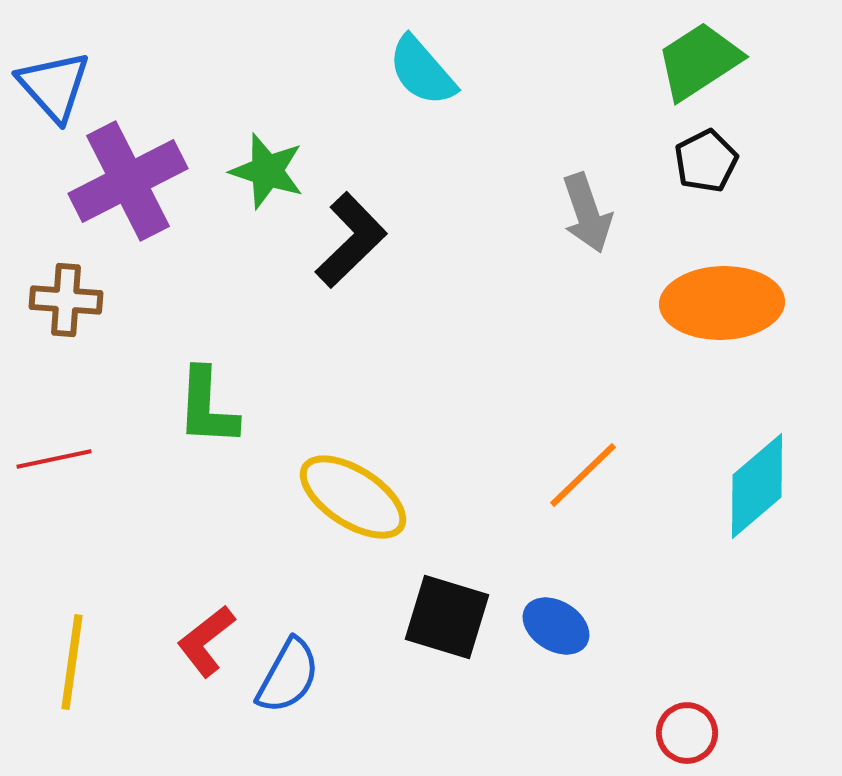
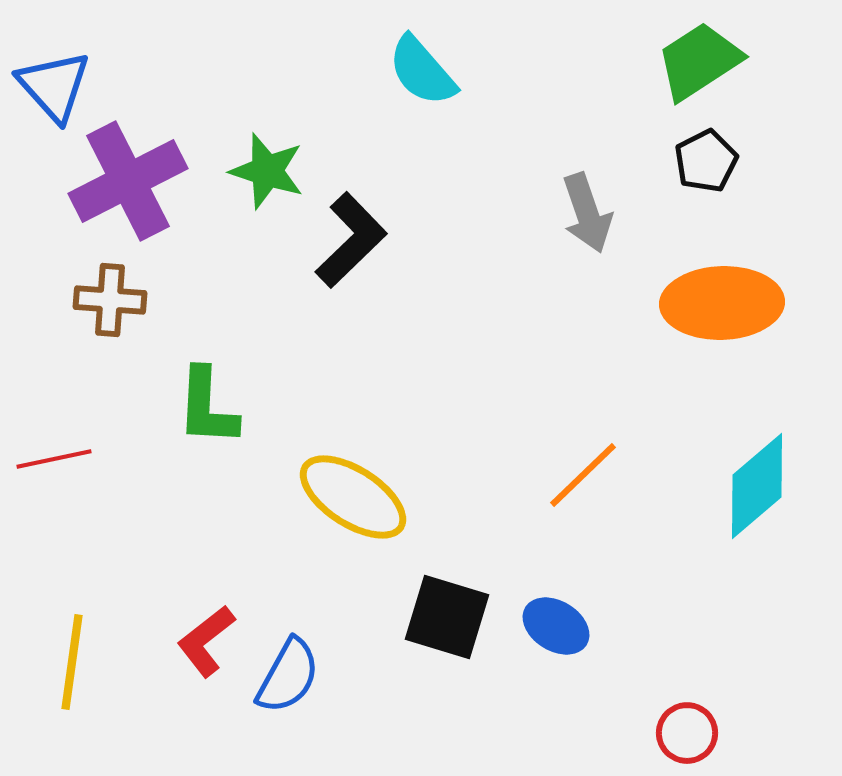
brown cross: moved 44 px right
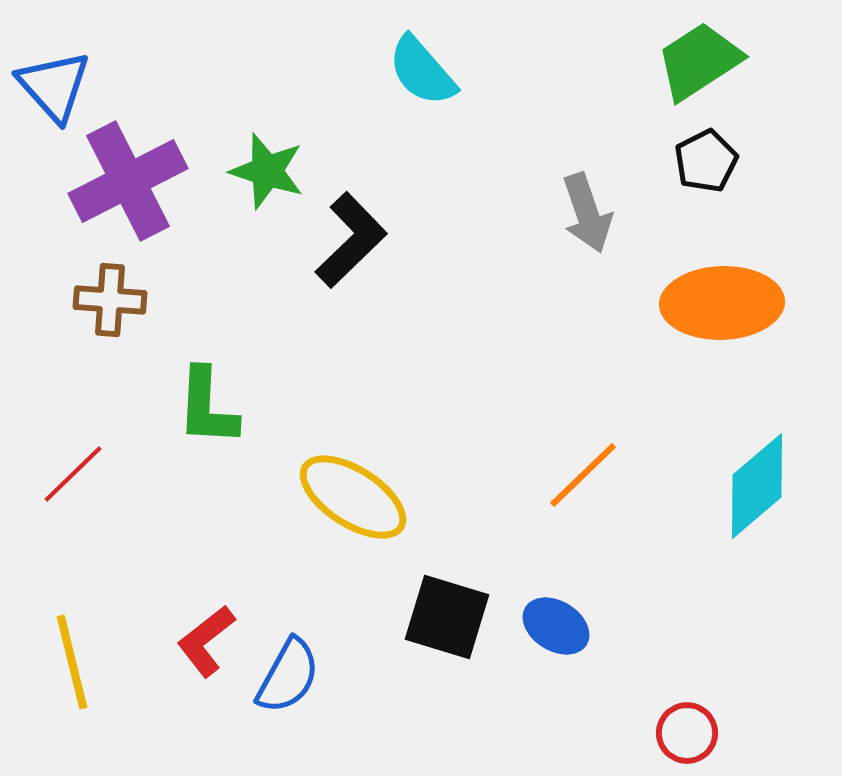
red line: moved 19 px right, 15 px down; rotated 32 degrees counterclockwise
yellow line: rotated 22 degrees counterclockwise
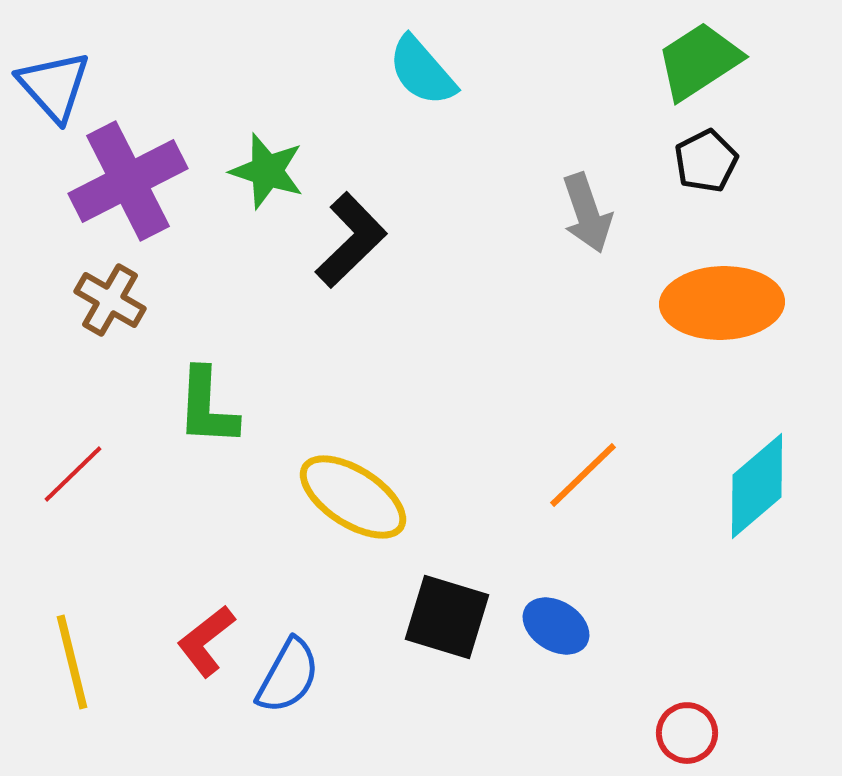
brown cross: rotated 26 degrees clockwise
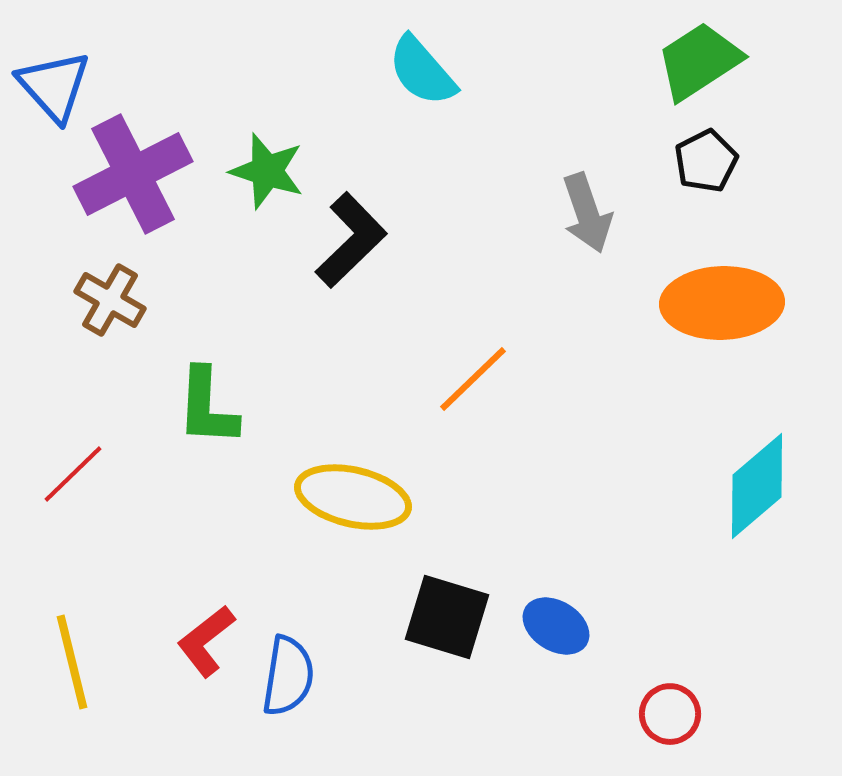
purple cross: moved 5 px right, 7 px up
orange line: moved 110 px left, 96 px up
yellow ellipse: rotated 20 degrees counterclockwise
blue semicircle: rotated 20 degrees counterclockwise
red circle: moved 17 px left, 19 px up
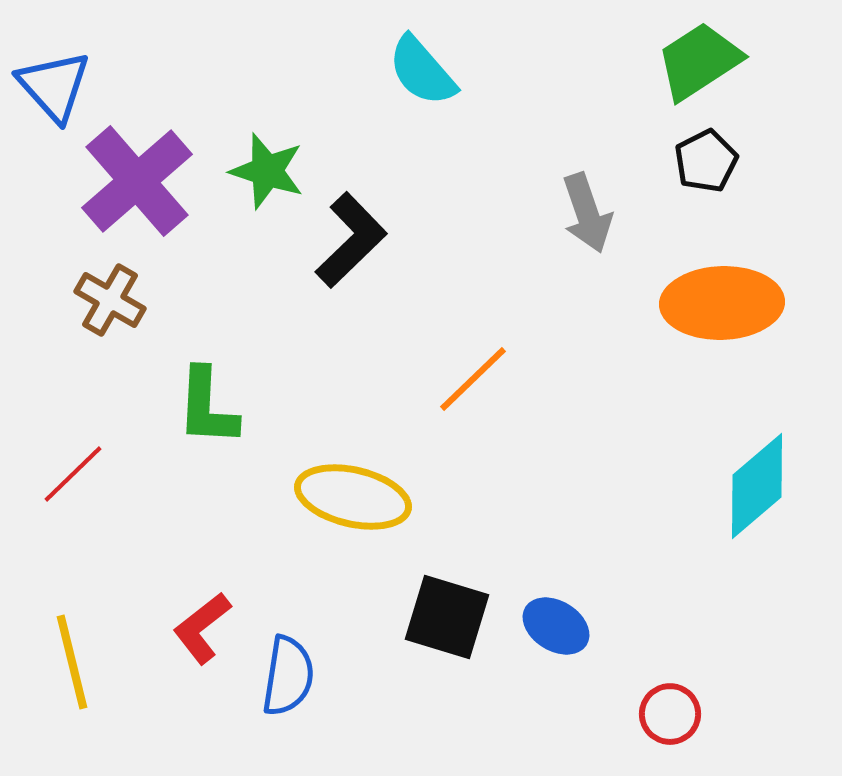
purple cross: moved 4 px right, 7 px down; rotated 14 degrees counterclockwise
red L-shape: moved 4 px left, 13 px up
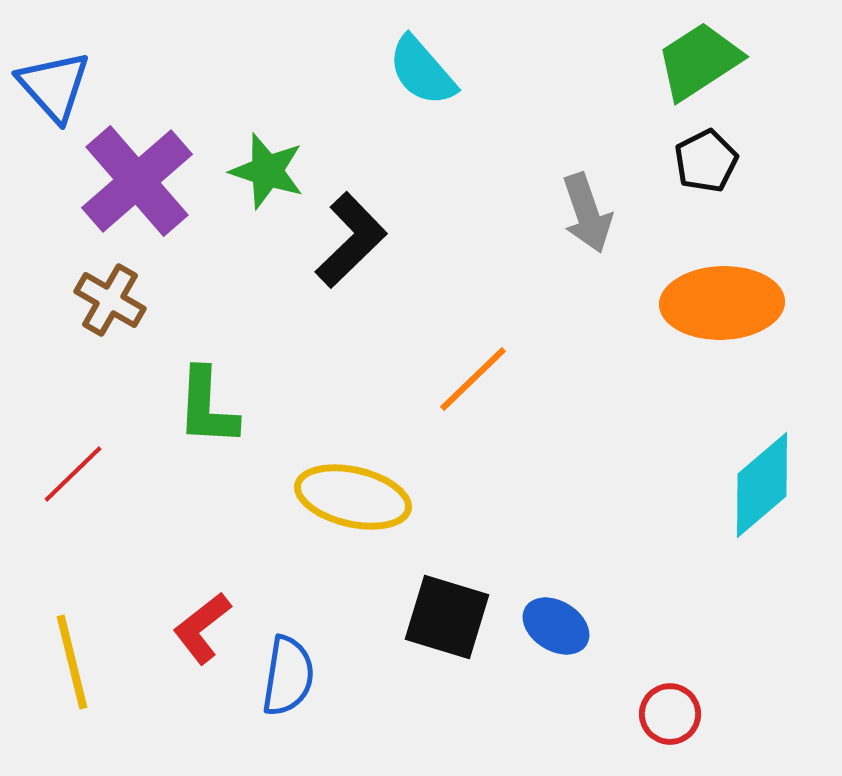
cyan diamond: moved 5 px right, 1 px up
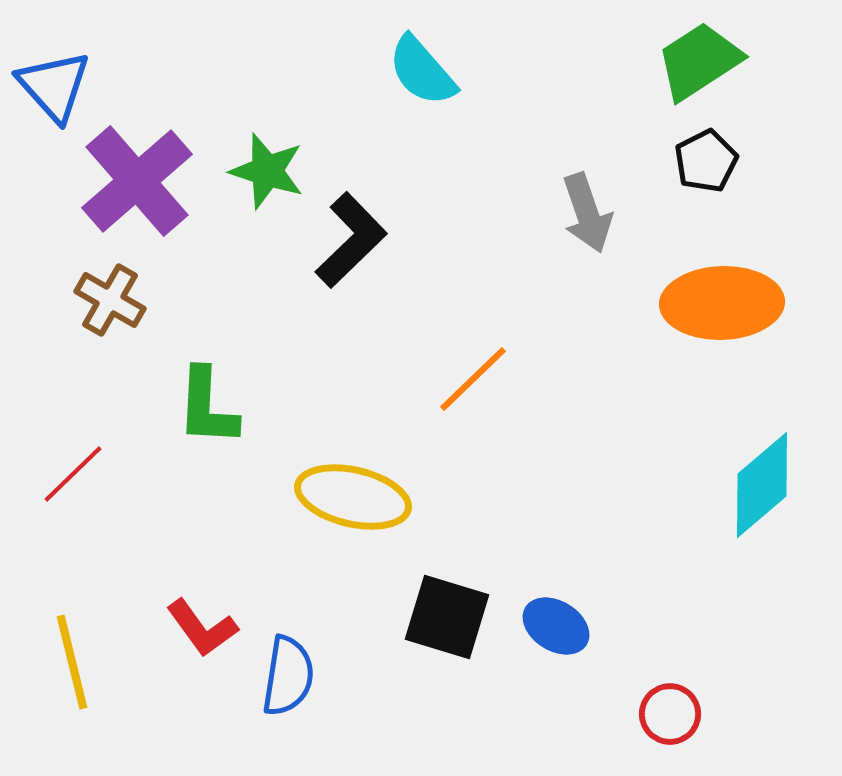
red L-shape: rotated 88 degrees counterclockwise
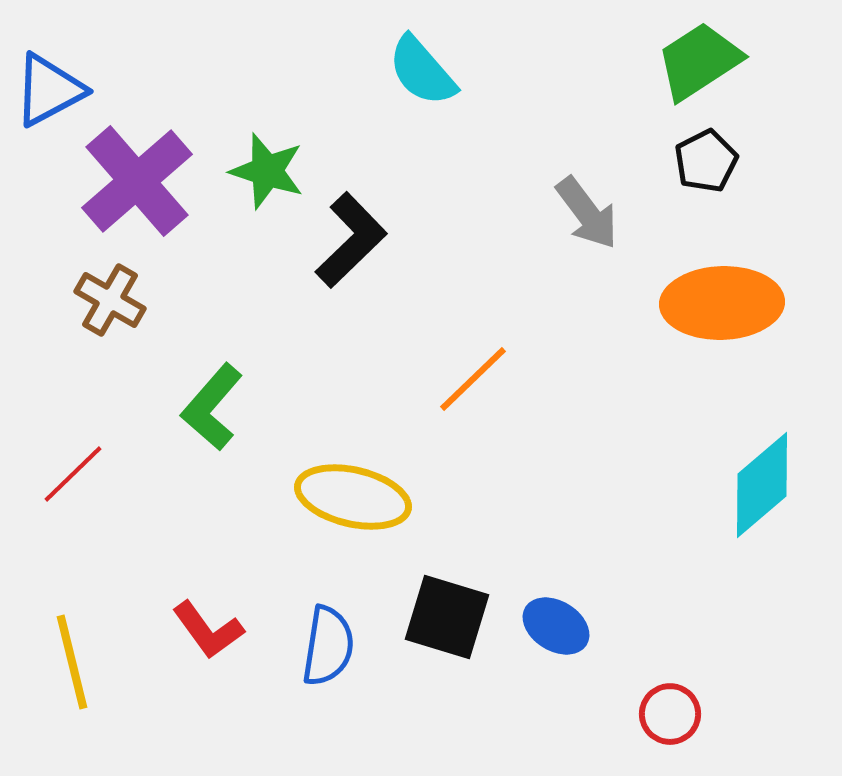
blue triangle: moved 5 px left, 4 px down; rotated 44 degrees clockwise
gray arrow: rotated 18 degrees counterclockwise
green L-shape: moved 5 px right; rotated 38 degrees clockwise
red L-shape: moved 6 px right, 2 px down
blue semicircle: moved 40 px right, 30 px up
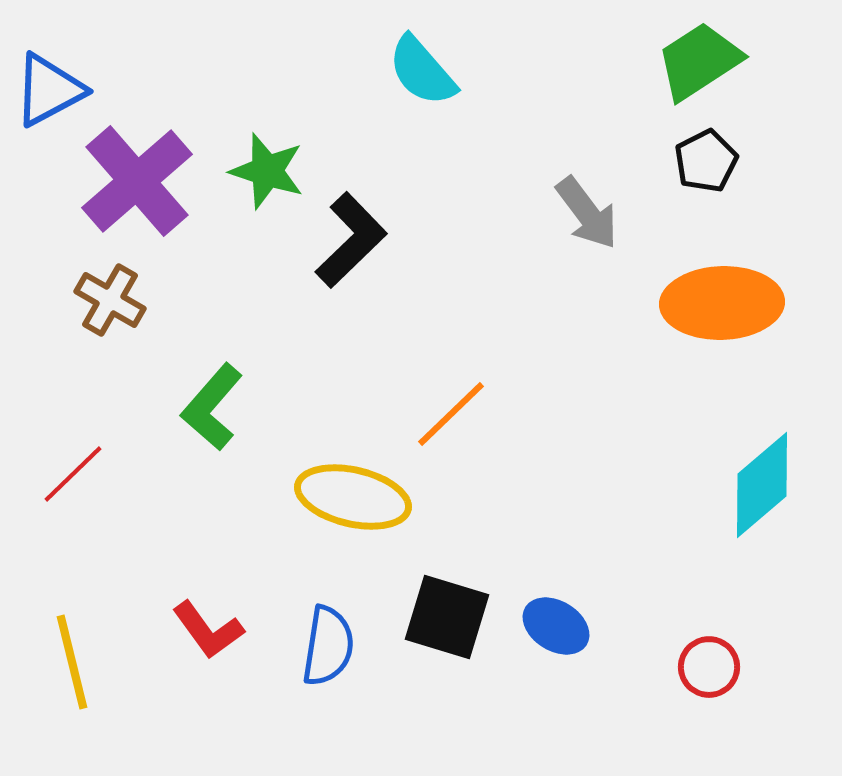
orange line: moved 22 px left, 35 px down
red circle: moved 39 px right, 47 px up
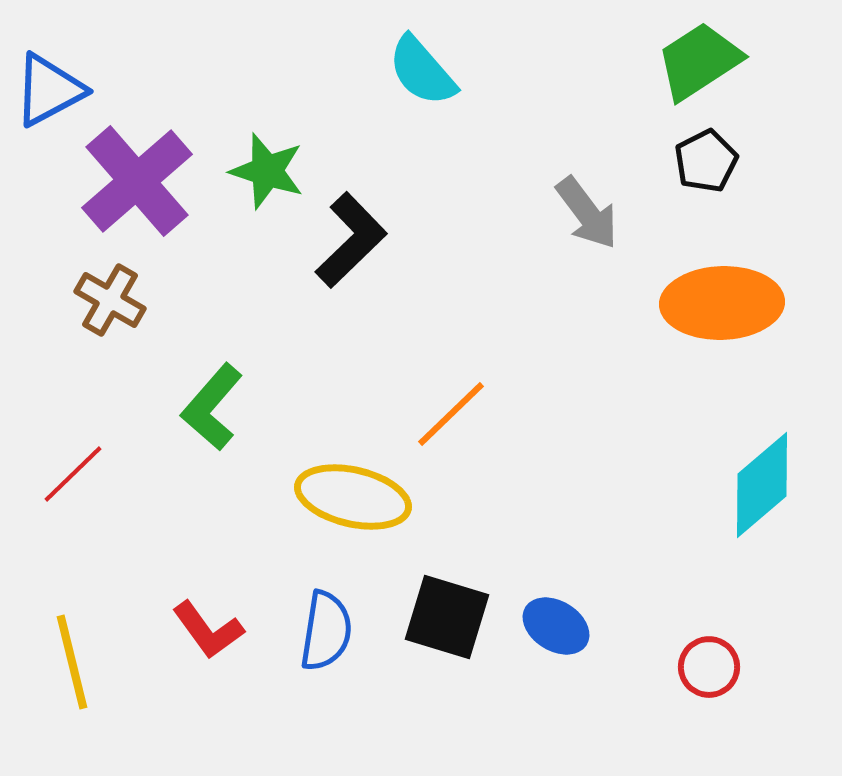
blue semicircle: moved 2 px left, 15 px up
